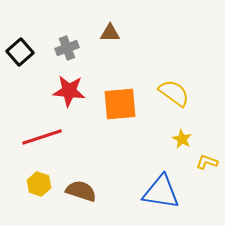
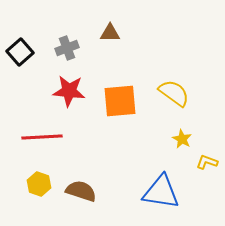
orange square: moved 3 px up
red line: rotated 15 degrees clockwise
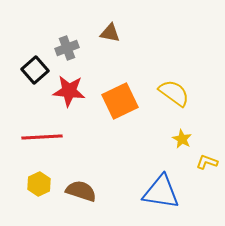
brown triangle: rotated 10 degrees clockwise
black square: moved 15 px right, 18 px down
orange square: rotated 21 degrees counterclockwise
yellow hexagon: rotated 15 degrees clockwise
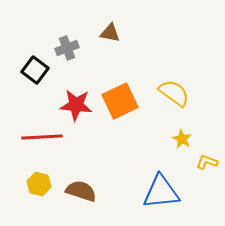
black square: rotated 12 degrees counterclockwise
red star: moved 7 px right, 14 px down
yellow hexagon: rotated 20 degrees counterclockwise
blue triangle: rotated 15 degrees counterclockwise
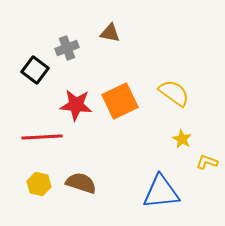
brown semicircle: moved 8 px up
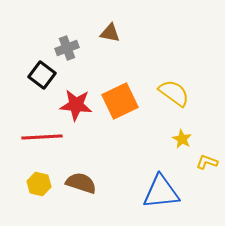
black square: moved 7 px right, 5 px down
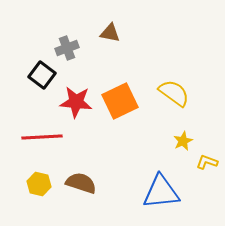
red star: moved 3 px up
yellow star: moved 1 px right, 2 px down; rotated 18 degrees clockwise
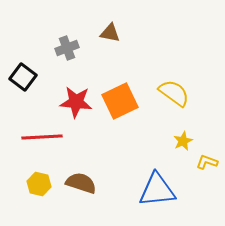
black square: moved 19 px left, 2 px down
blue triangle: moved 4 px left, 2 px up
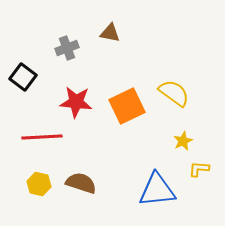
orange square: moved 7 px right, 5 px down
yellow L-shape: moved 8 px left, 7 px down; rotated 15 degrees counterclockwise
